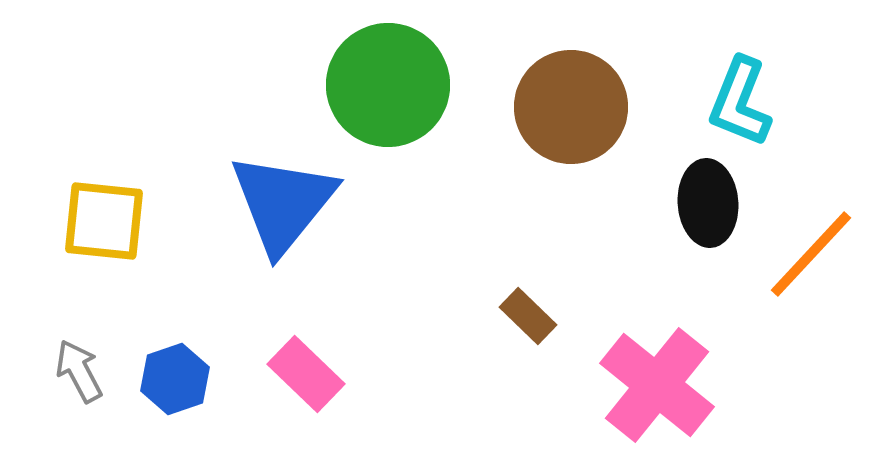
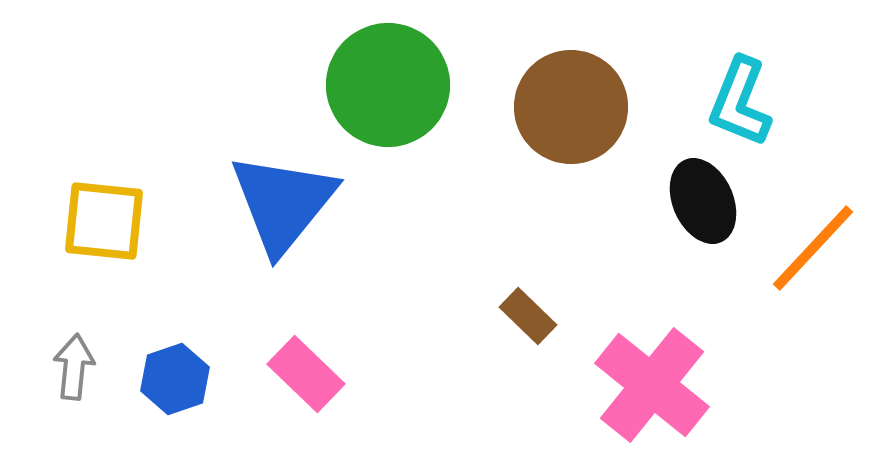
black ellipse: moved 5 px left, 2 px up; rotated 20 degrees counterclockwise
orange line: moved 2 px right, 6 px up
gray arrow: moved 5 px left, 4 px up; rotated 34 degrees clockwise
pink cross: moved 5 px left
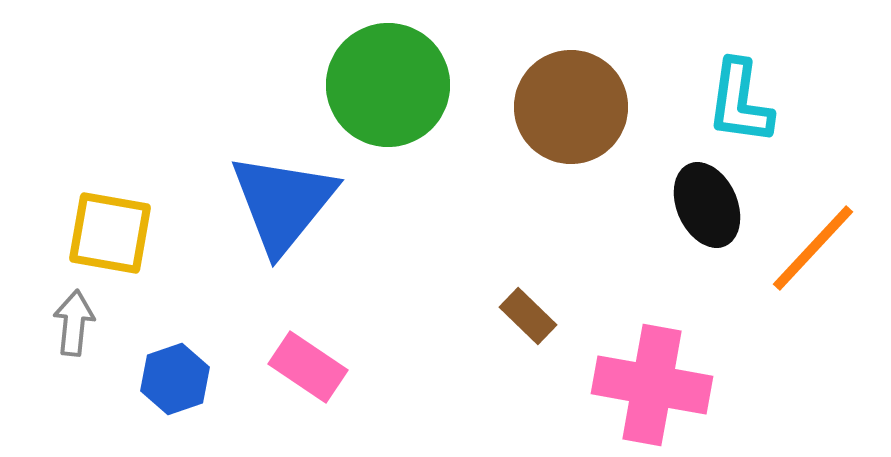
cyan L-shape: rotated 14 degrees counterclockwise
black ellipse: moved 4 px right, 4 px down
yellow square: moved 6 px right, 12 px down; rotated 4 degrees clockwise
gray arrow: moved 44 px up
pink rectangle: moved 2 px right, 7 px up; rotated 10 degrees counterclockwise
pink cross: rotated 29 degrees counterclockwise
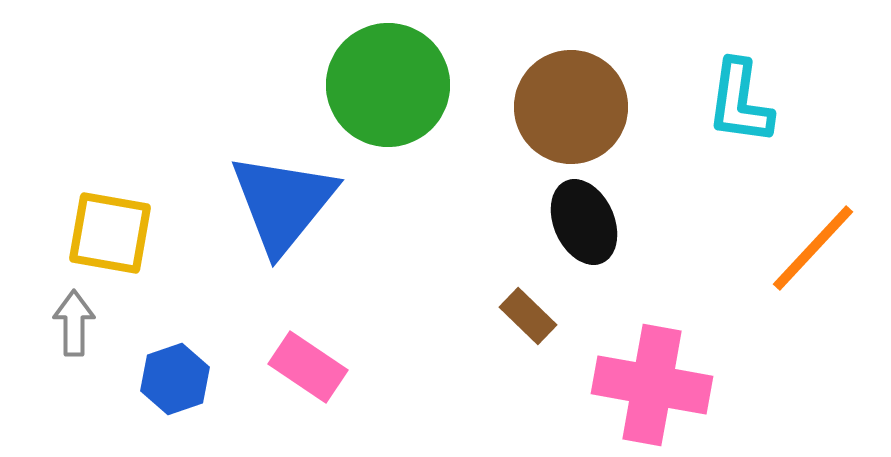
black ellipse: moved 123 px left, 17 px down
gray arrow: rotated 6 degrees counterclockwise
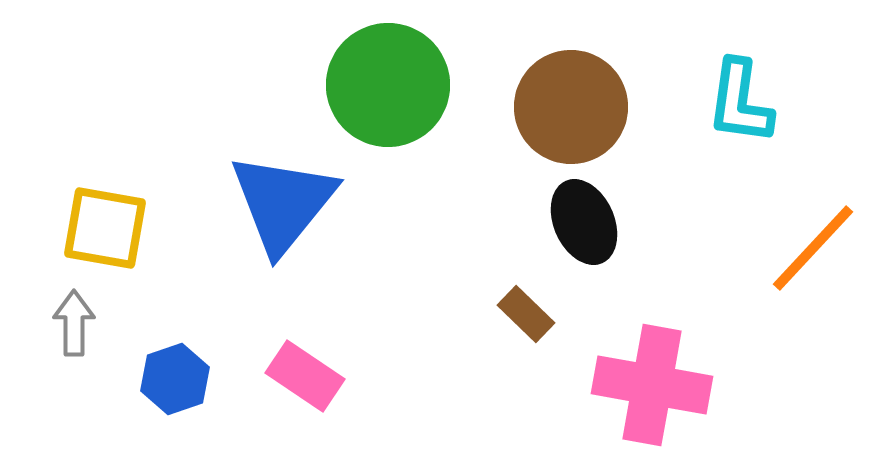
yellow square: moved 5 px left, 5 px up
brown rectangle: moved 2 px left, 2 px up
pink rectangle: moved 3 px left, 9 px down
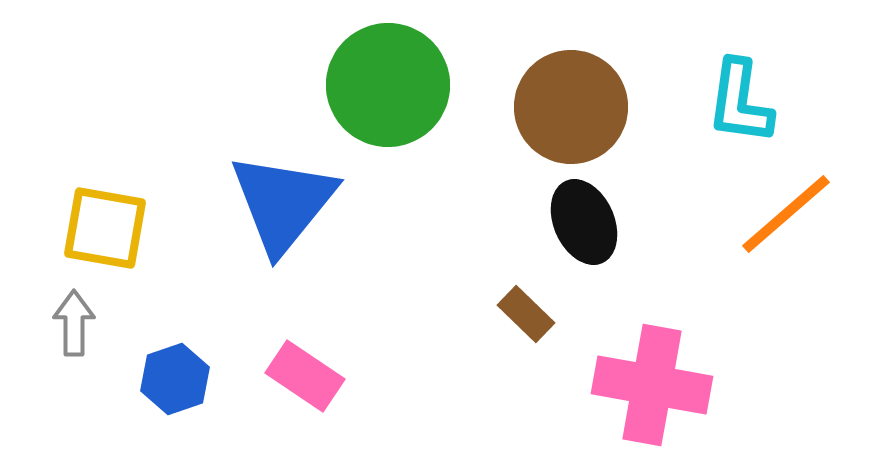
orange line: moved 27 px left, 34 px up; rotated 6 degrees clockwise
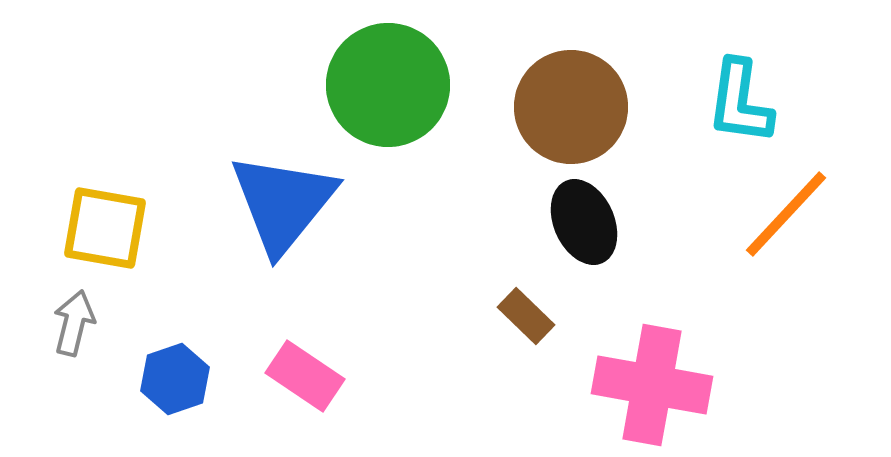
orange line: rotated 6 degrees counterclockwise
brown rectangle: moved 2 px down
gray arrow: rotated 14 degrees clockwise
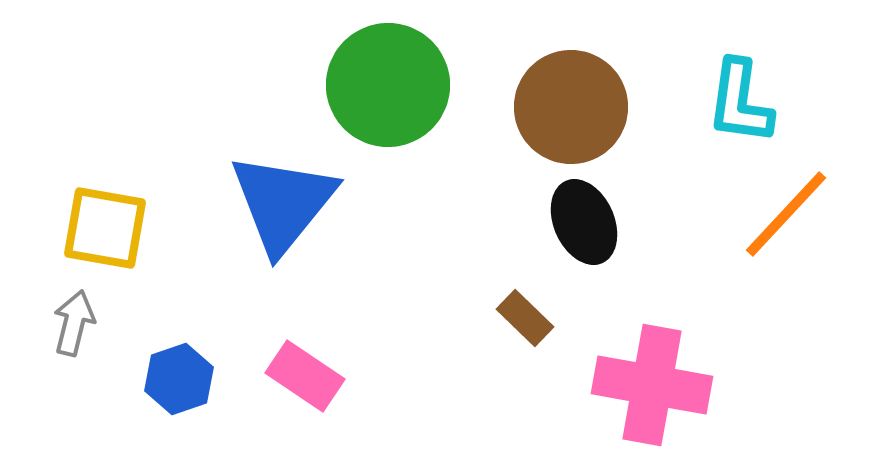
brown rectangle: moved 1 px left, 2 px down
blue hexagon: moved 4 px right
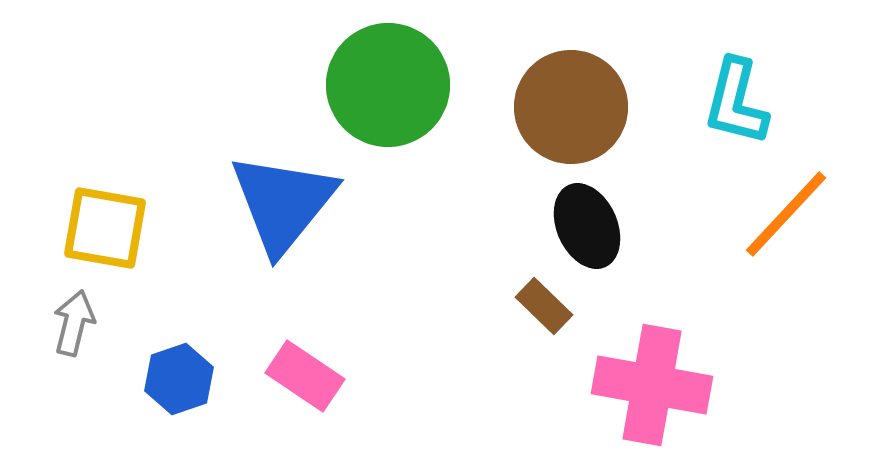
cyan L-shape: moved 4 px left; rotated 6 degrees clockwise
black ellipse: moved 3 px right, 4 px down
brown rectangle: moved 19 px right, 12 px up
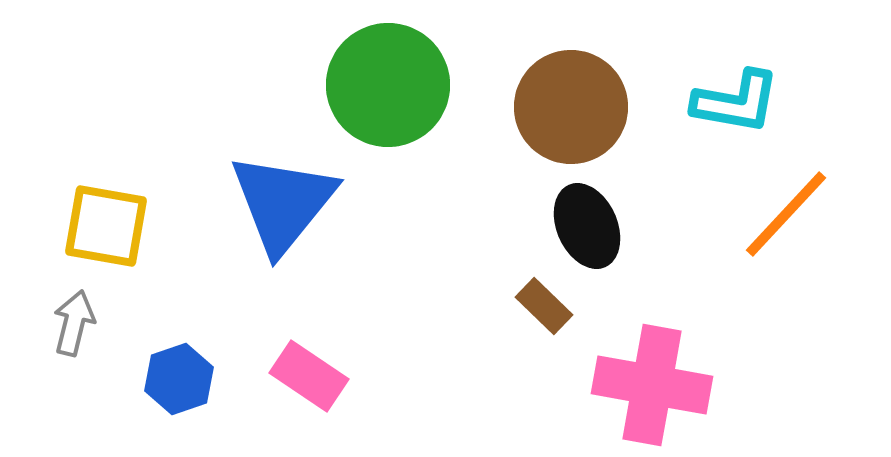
cyan L-shape: rotated 94 degrees counterclockwise
yellow square: moved 1 px right, 2 px up
pink rectangle: moved 4 px right
